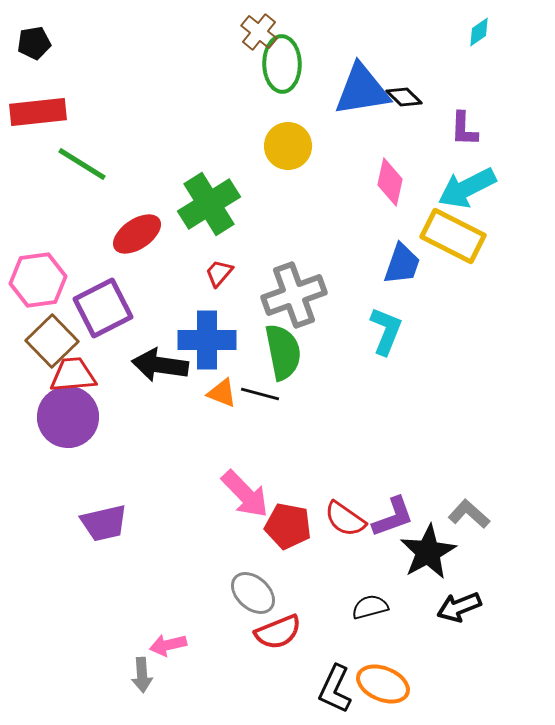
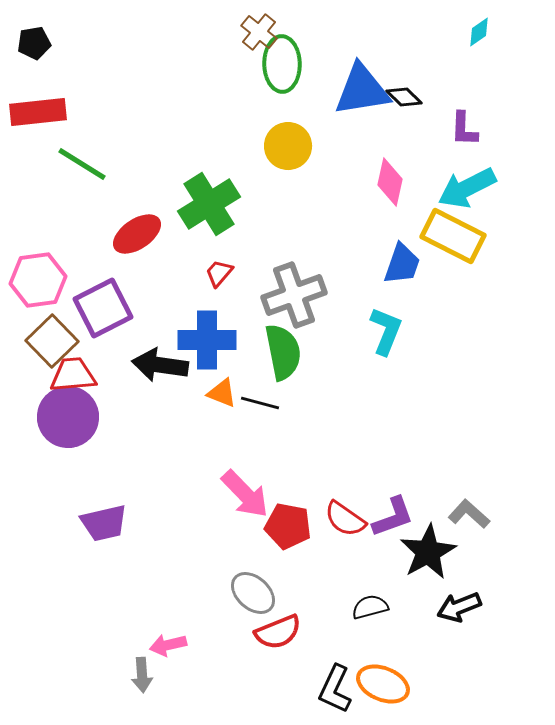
black line at (260, 394): moved 9 px down
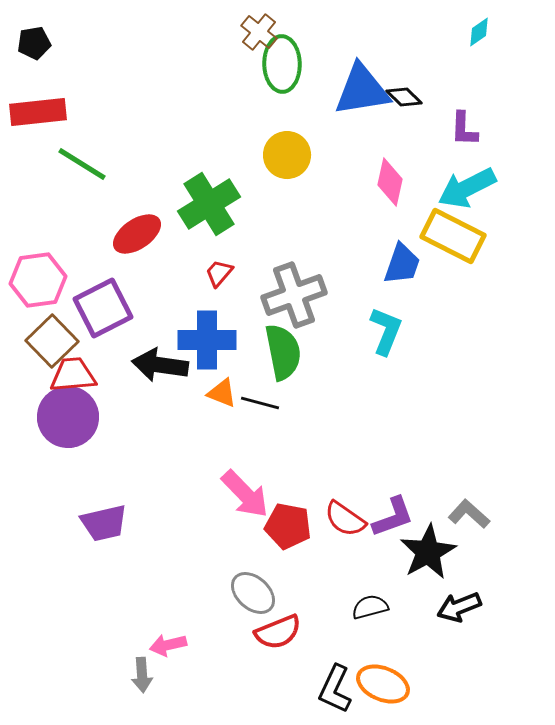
yellow circle at (288, 146): moved 1 px left, 9 px down
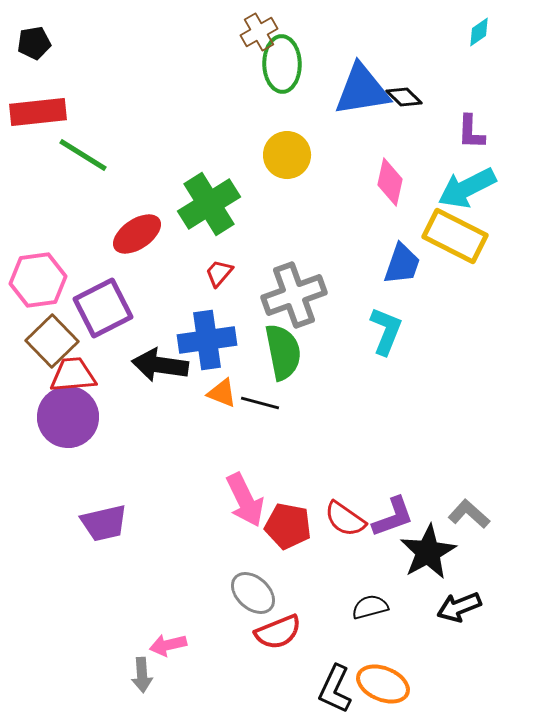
brown cross at (259, 32): rotated 21 degrees clockwise
purple L-shape at (464, 129): moved 7 px right, 3 px down
green line at (82, 164): moved 1 px right, 9 px up
yellow rectangle at (453, 236): moved 2 px right
blue cross at (207, 340): rotated 8 degrees counterclockwise
pink arrow at (245, 494): moved 6 px down; rotated 18 degrees clockwise
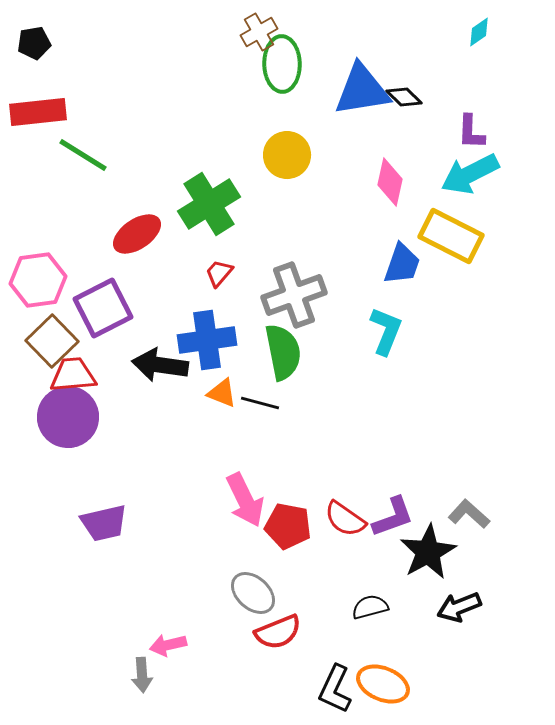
cyan arrow at (467, 188): moved 3 px right, 14 px up
yellow rectangle at (455, 236): moved 4 px left
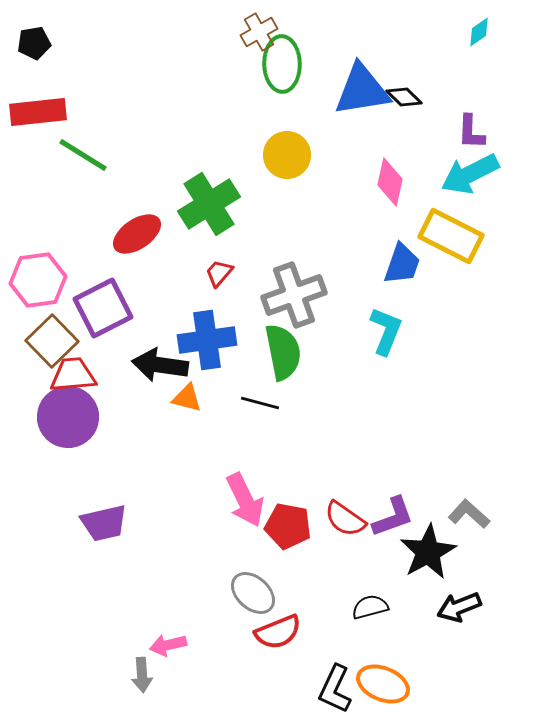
orange triangle at (222, 393): moved 35 px left, 5 px down; rotated 8 degrees counterclockwise
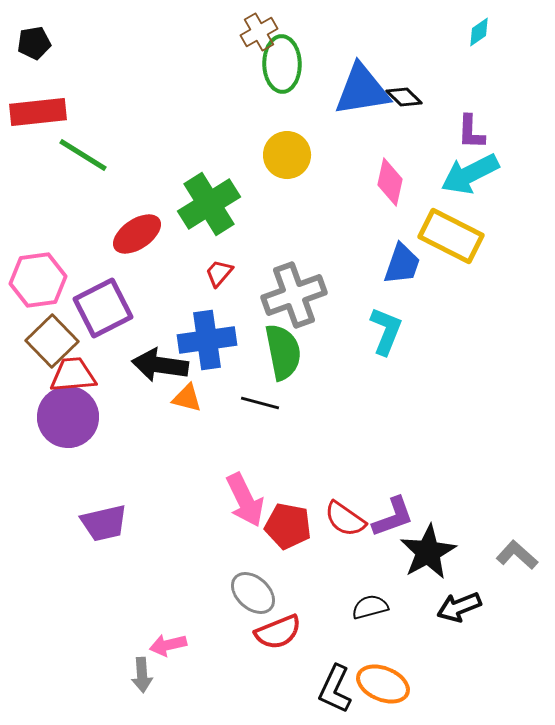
gray L-shape at (469, 514): moved 48 px right, 41 px down
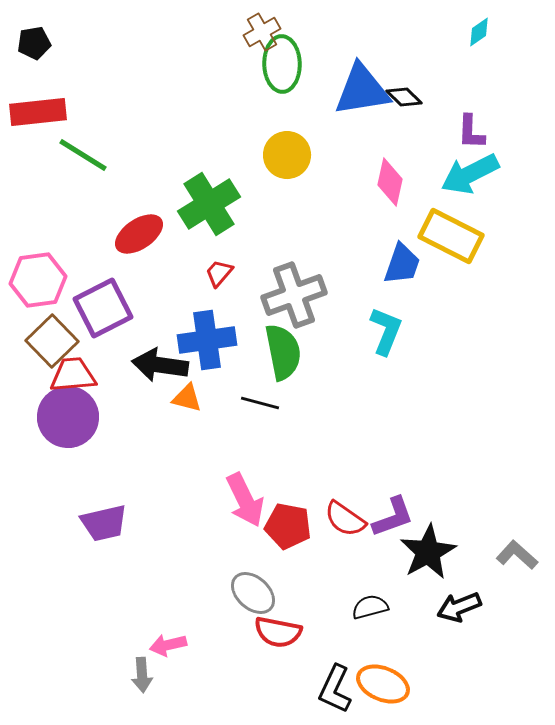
brown cross at (259, 32): moved 3 px right
red ellipse at (137, 234): moved 2 px right
red semicircle at (278, 632): rotated 33 degrees clockwise
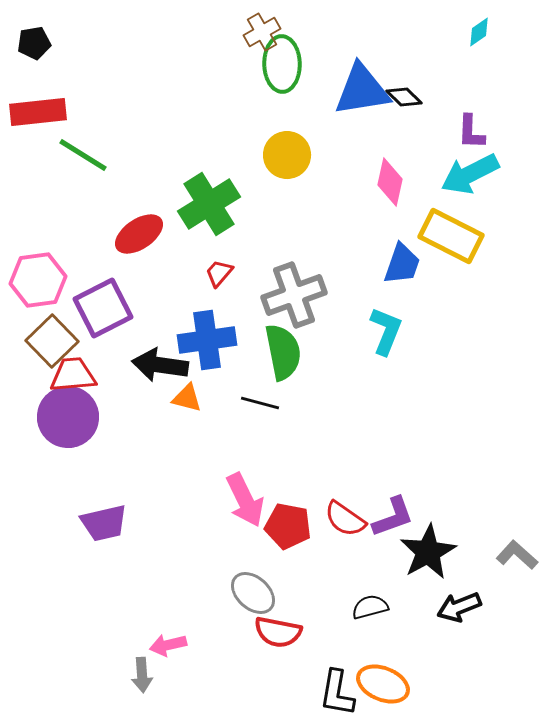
black L-shape at (335, 689): moved 2 px right, 4 px down; rotated 15 degrees counterclockwise
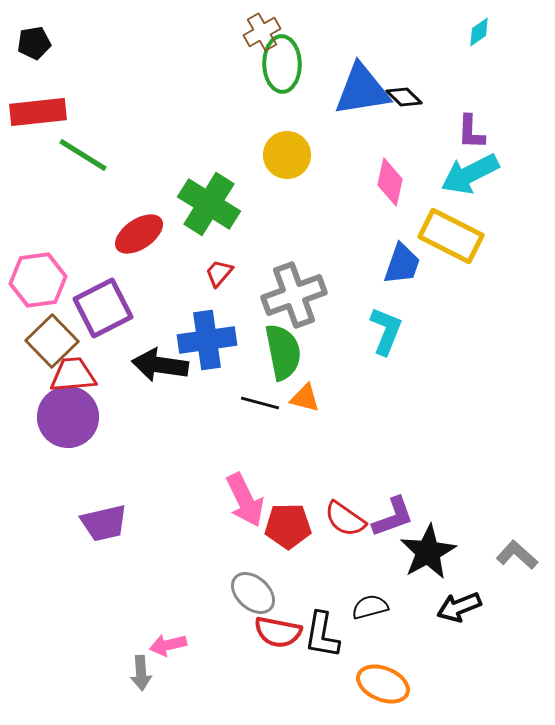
green cross at (209, 204): rotated 26 degrees counterclockwise
orange triangle at (187, 398): moved 118 px right
red pentagon at (288, 526): rotated 12 degrees counterclockwise
gray arrow at (142, 675): moved 1 px left, 2 px up
black L-shape at (337, 693): moved 15 px left, 58 px up
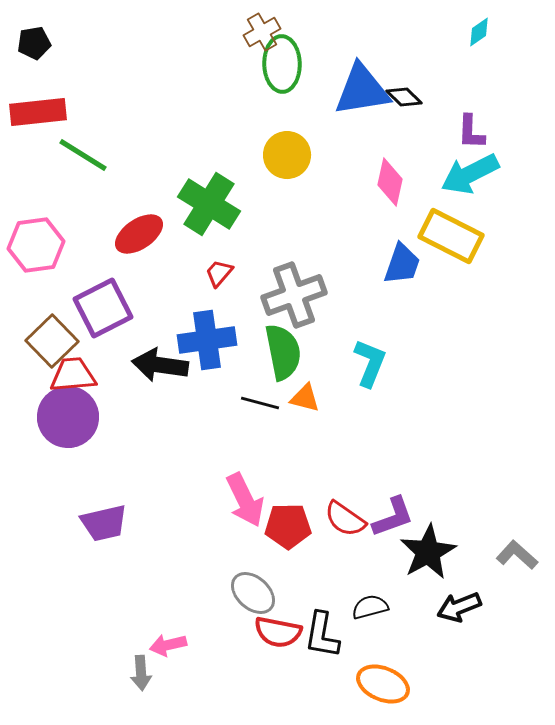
pink hexagon at (38, 280): moved 2 px left, 35 px up
cyan L-shape at (386, 331): moved 16 px left, 32 px down
